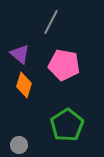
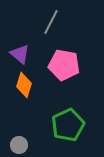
green pentagon: moved 1 px right; rotated 8 degrees clockwise
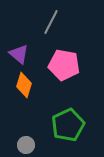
purple triangle: moved 1 px left
gray circle: moved 7 px right
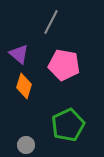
orange diamond: moved 1 px down
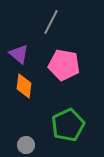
orange diamond: rotated 10 degrees counterclockwise
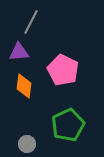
gray line: moved 20 px left
purple triangle: moved 2 px up; rotated 45 degrees counterclockwise
pink pentagon: moved 1 px left, 5 px down; rotated 16 degrees clockwise
gray circle: moved 1 px right, 1 px up
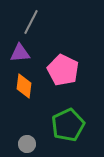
purple triangle: moved 1 px right, 1 px down
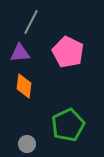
pink pentagon: moved 5 px right, 18 px up
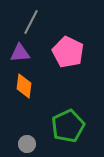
green pentagon: moved 1 px down
